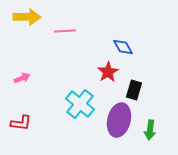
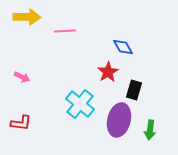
pink arrow: moved 1 px up; rotated 49 degrees clockwise
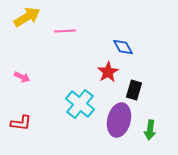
yellow arrow: rotated 32 degrees counterclockwise
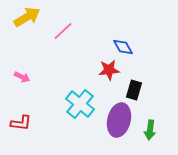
pink line: moved 2 px left; rotated 40 degrees counterclockwise
red star: moved 1 px right, 2 px up; rotated 25 degrees clockwise
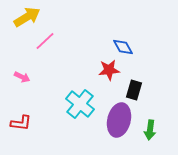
pink line: moved 18 px left, 10 px down
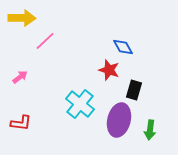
yellow arrow: moved 5 px left, 1 px down; rotated 32 degrees clockwise
red star: rotated 25 degrees clockwise
pink arrow: moved 2 px left; rotated 63 degrees counterclockwise
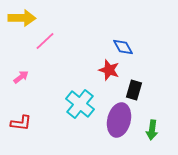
pink arrow: moved 1 px right
green arrow: moved 2 px right
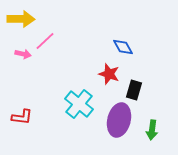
yellow arrow: moved 1 px left, 1 px down
red star: moved 4 px down
pink arrow: moved 2 px right, 23 px up; rotated 49 degrees clockwise
cyan cross: moved 1 px left
red L-shape: moved 1 px right, 6 px up
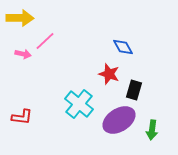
yellow arrow: moved 1 px left, 1 px up
purple ellipse: rotated 44 degrees clockwise
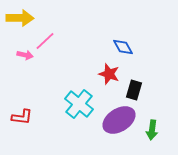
pink arrow: moved 2 px right, 1 px down
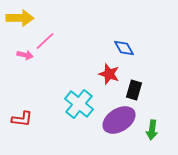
blue diamond: moved 1 px right, 1 px down
red L-shape: moved 2 px down
